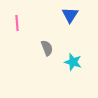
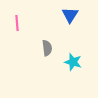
gray semicircle: rotated 14 degrees clockwise
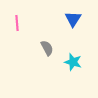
blue triangle: moved 3 px right, 4 px down
gray semicircle: rotated 21 degrees counterclockwise
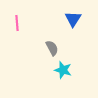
gray semicircle: moved 5 px right
cyan star: moved 10 px left, 8 px down
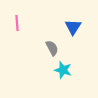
blue triangle: moved 8 px down
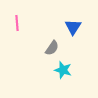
gray semicircle: rotated 63 degrees clockwise
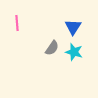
cyan star: moved 11 px right, 18 px up
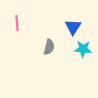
gray semicircle: moved 3 px left, 1 px up; rotated 21 degrees counterclockwise
cyan star: moved 9 px right, 3 px up; rotated 12 degrees counterclockwise
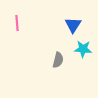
blue triangle: moved 2 px up
gray semicircle: moved 9 px right, 13 px down
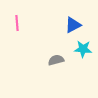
blue triangle: rotated 30 degrees clockwise
gray semicircle: moved 2 px left; rotated 119 degrees counterclockwise
